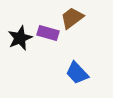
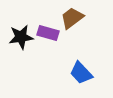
black star: moved 1 px right, 1 px up; rotated 15 degrees clockwise
blue trapezoid: moved 4 px right
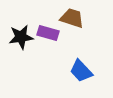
brown trapezoid: rotated 55 degrees clockwise
blue trapezoid: moved 2 px up
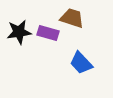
black star: moved 2 px left, 5 px up
blue trapezoid: moved 8 px up
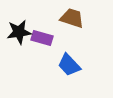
purple rectangle: moved 6 px left, 5 px down
blue trapezoid: moved 12 px left, 2 px down
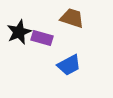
black star: rotated 15 degrees counterclockwise
blue trapezoid: rotated 75 degrees counterclockwise
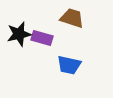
black star: moved 2 px down; rotated 10 degrees clockwise
blue trapezoid: rotated 40 degrees clockwise
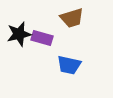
brown trapezoid: rotated 145 degrees clockwise
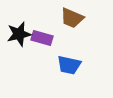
brown trapezoid: rotated 40 degrees clockwise
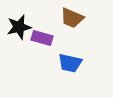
black star: moved 7 px up
blue trapezoid: moved 1 px right, 2 px up
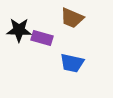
black star: moved 3 px down; rotated 15 degrees clockwise
blue trapezoid: moved 2 px right
